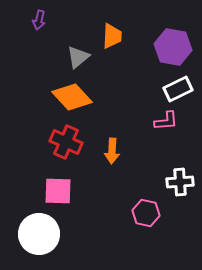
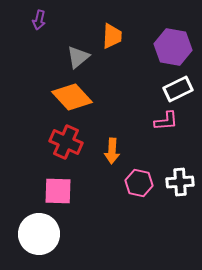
pink hexagon: moved 7 px left, 30 px up
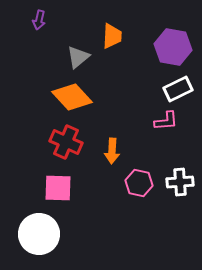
pink square: moved 3 px up
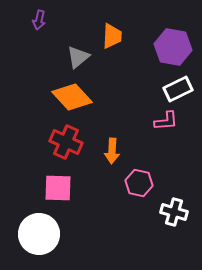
white cross: moved 6 px left, 30 px down; rotated 20 degrees clockwise
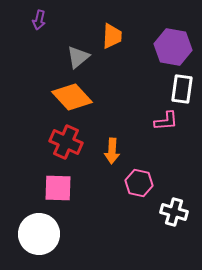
white rectangle: moved 4 px right; rotated 56 degrees counterclockwise
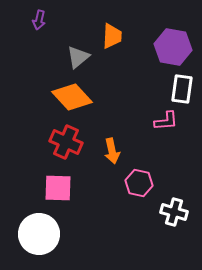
orange arrow: rotated 15 degrees counterclockwise
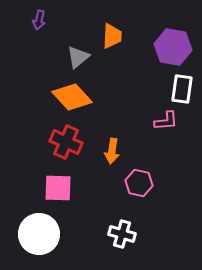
orange arrow: rotated 20 degrees clockwise
white cross: moved 52 px left, 22 px down
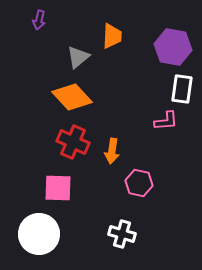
red cross: moved 7 px right
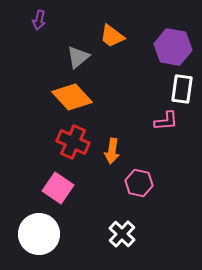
orange trapezoid: rotated 124 degrees clockwise
pink square: rotated 32 degrees clockwise
white cross: rotated 28 degrees clockwise
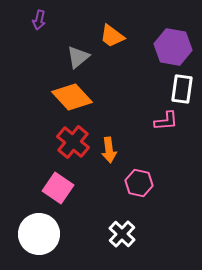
red cross: rotated 16 degrees clockwise
orange arrow: moved 3 px left, 1 px up; rotated 15 degrees counterclockwise
